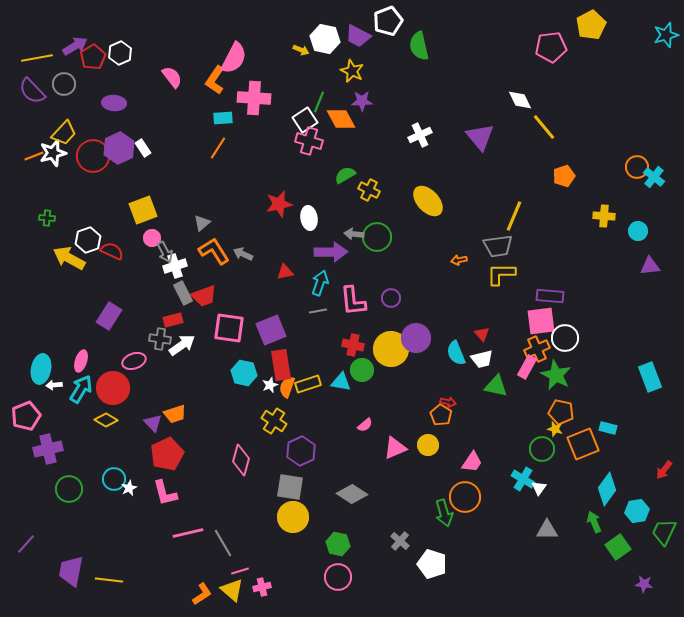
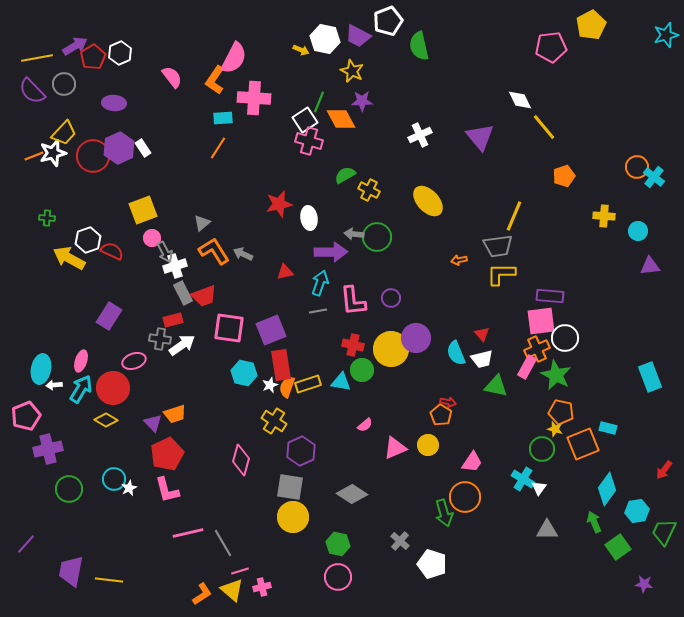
pink L-shape at (165, 493): moved 2 px right, 3 px up
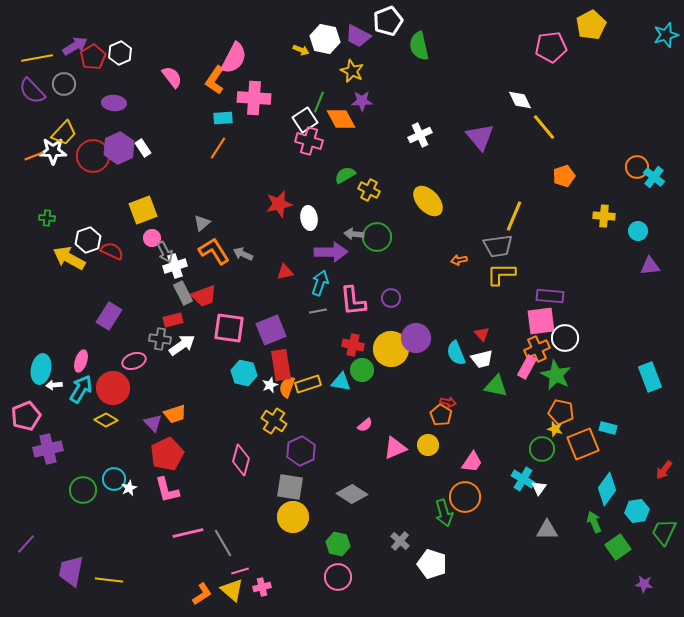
white star at (53, 153): moved 2 px up; rotated 16 degrees clockwise
green circle at (69, 489): moved 14 px right, 1 px down
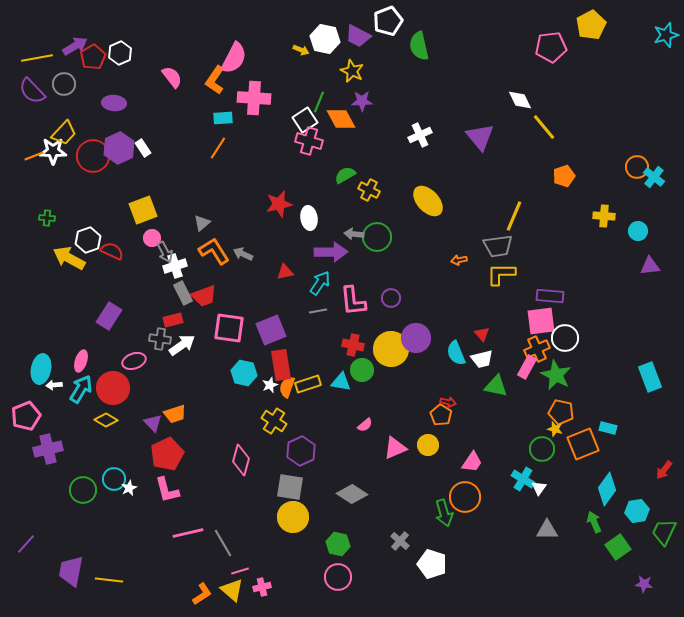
cyan arrow at (320, 283): rotated 15 degrees clockwise
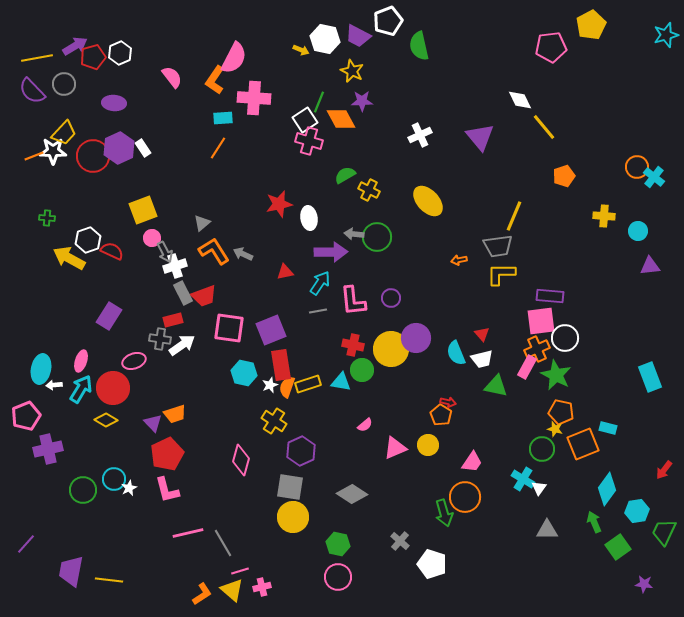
red pentagon at (93, 57): rotated 15 degrees clockwise
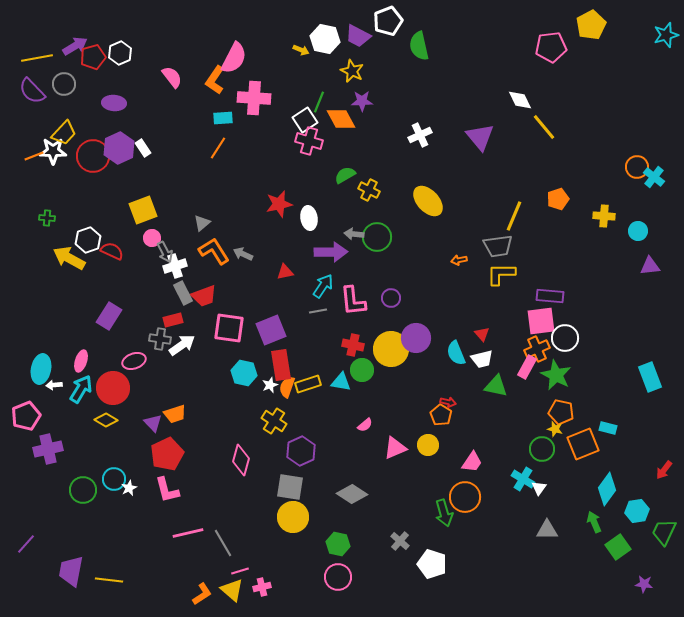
orange pentagon at (564, 176): moved 6 px left, 23 px down
cyan arrow at (320, 283): moved 3 px right, 3 px down
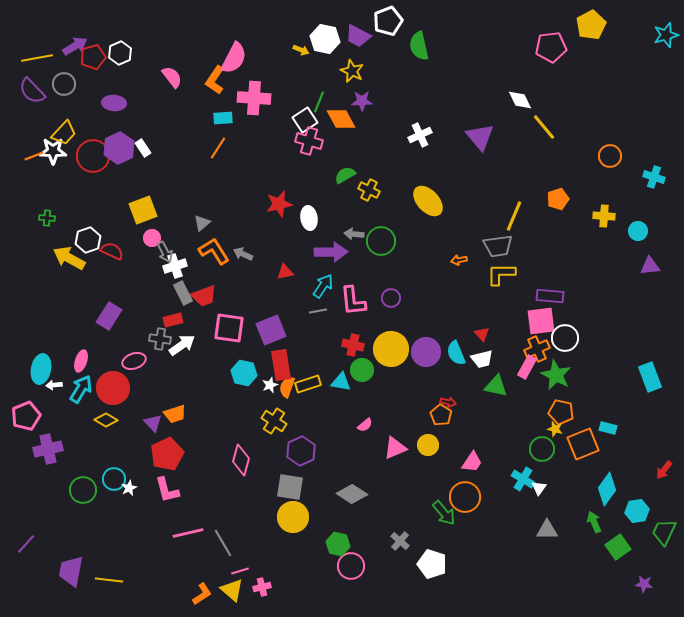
orange circle at (637, 167): moved 27 px left, 11 px up
cyan cross at (654, 177): rotated 20 degrees counterclockwise
green circle at (377, 237): moved 4 px right, 4 px down
purple circle at (416, 338): moved 10 px right, 14 px down
green arrow at (444, 513): rotated 24 degrees counterclockwise
pink circle at (338, 577): moved 13 px right, 11 px up
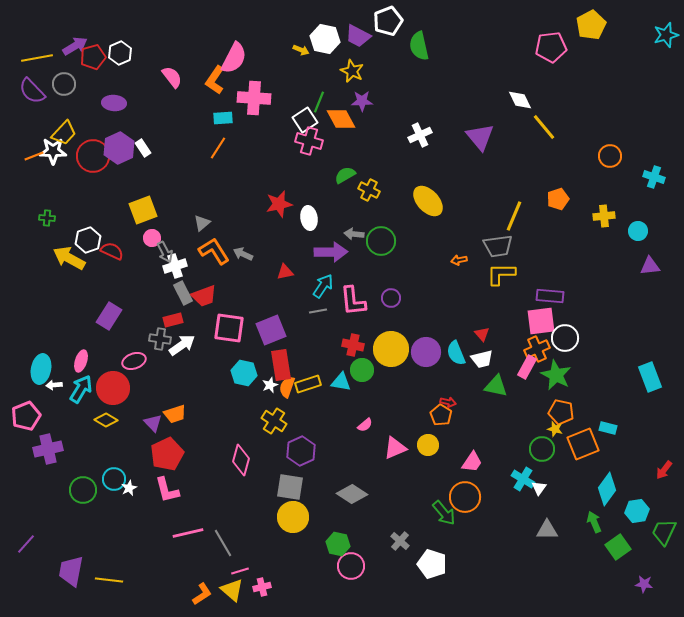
yellow cross at (604, 216): rotated 10 degrees counterclockwise
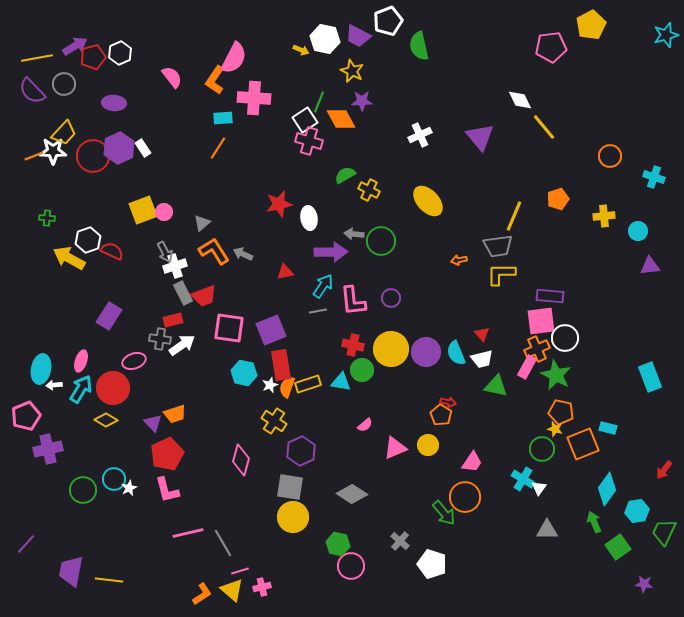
pink circle at (152, 238): moved 12 px right, 26 px up
